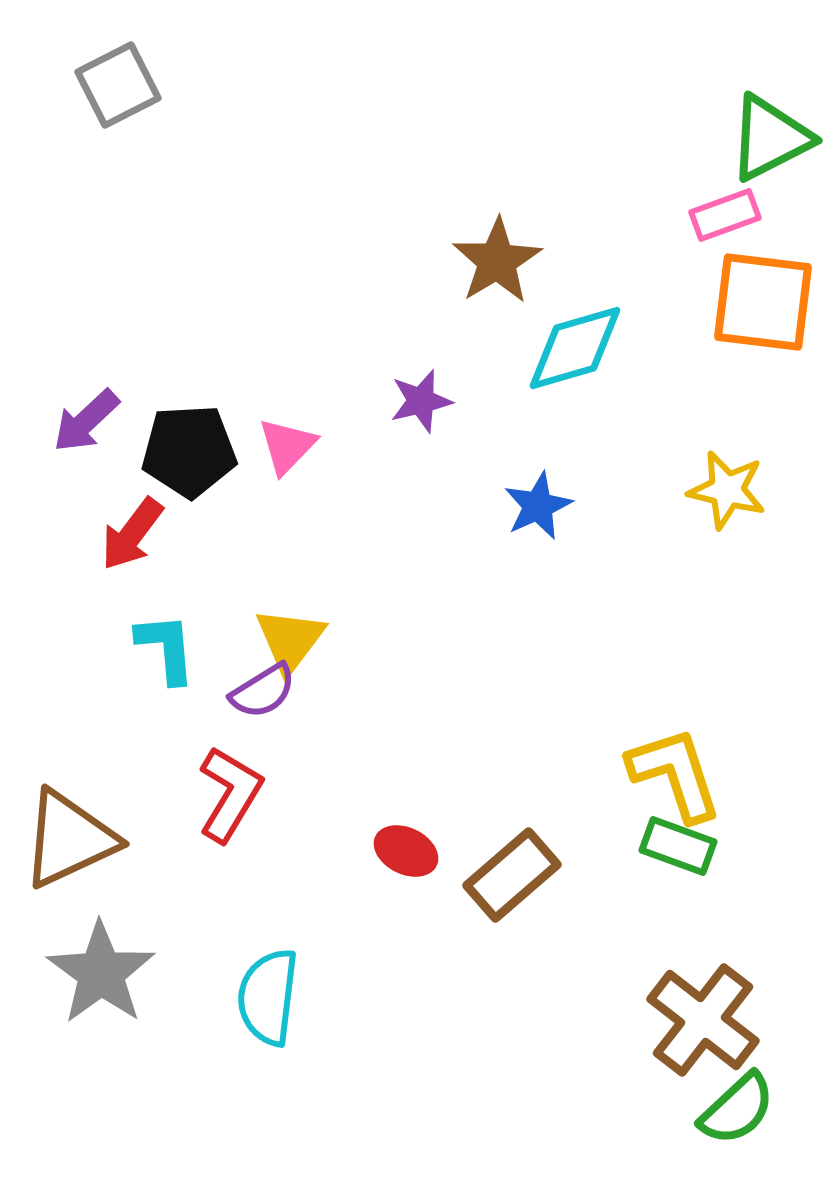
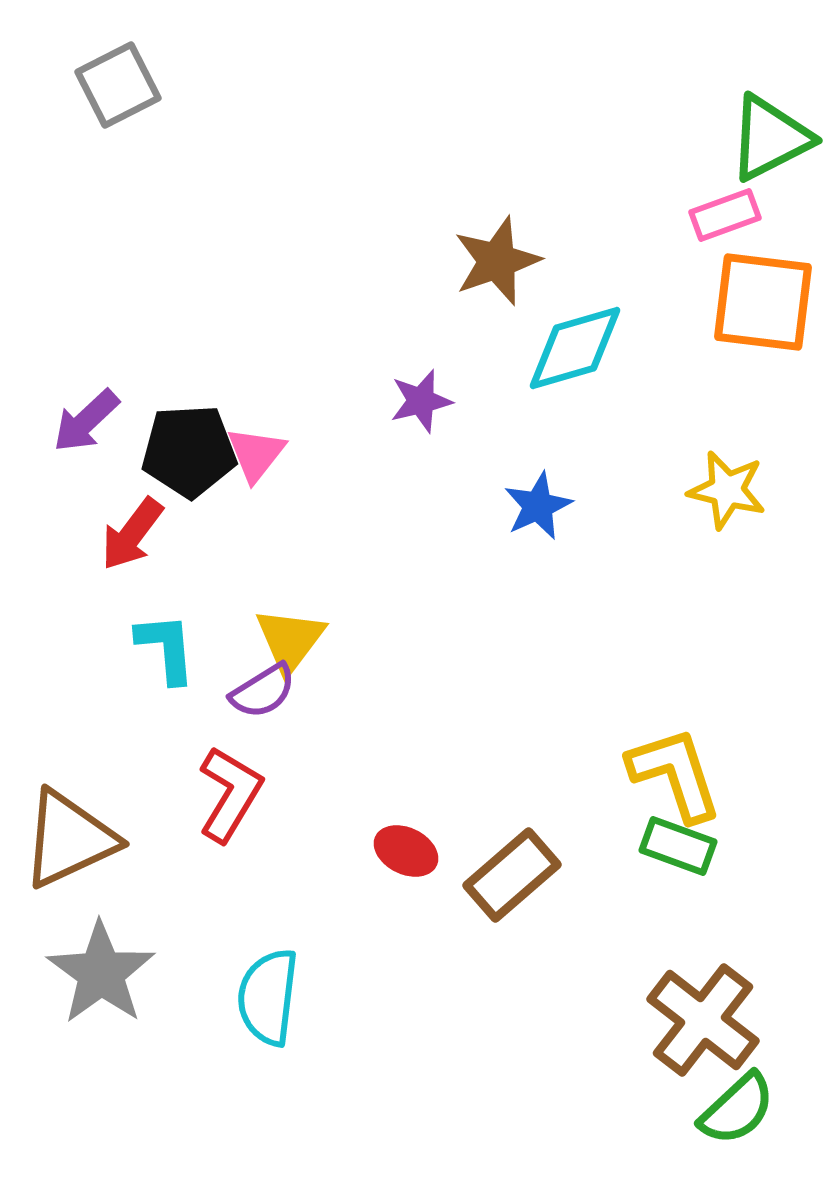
brown star: rotated 12 degrees clockwise
pink triangle: moved 31 px left, 8 px down; rotated 6 degrees counterclockwise
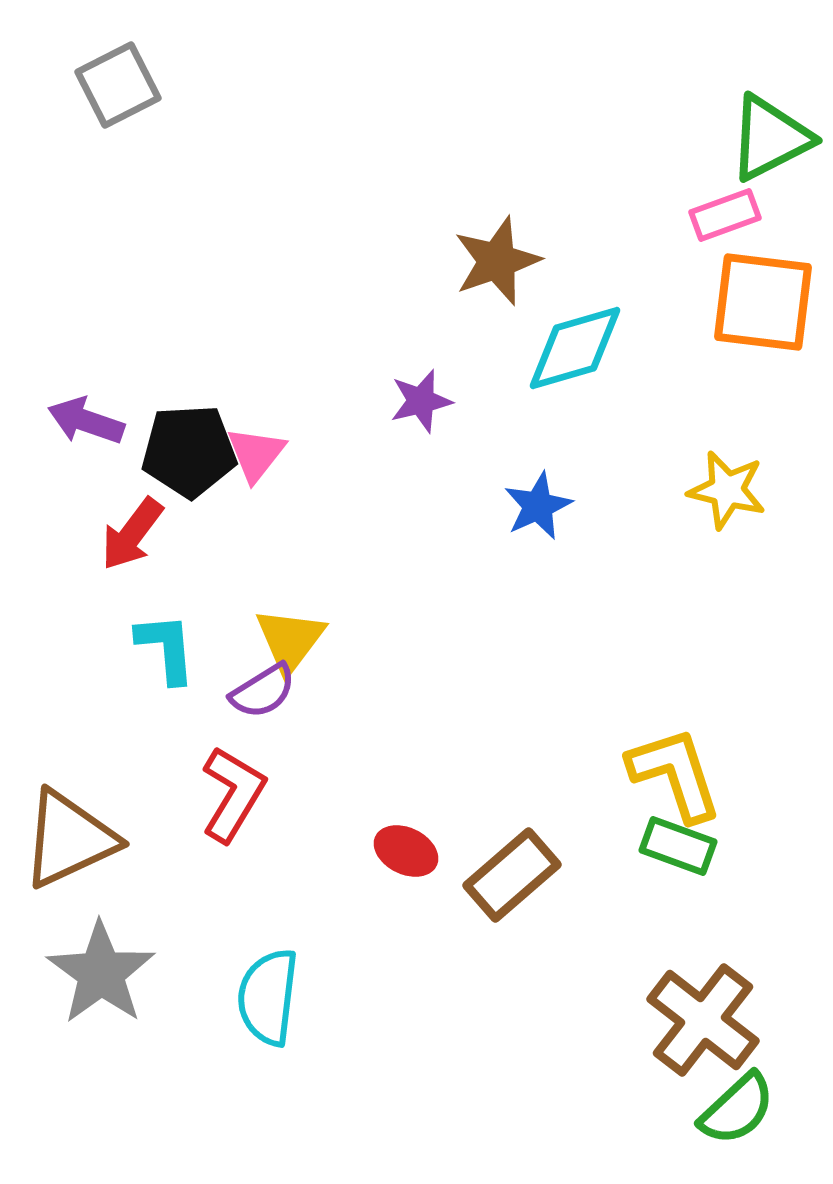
purple arrow: rotated 62 degrees clockwise
red L-shape: moved 3 px right
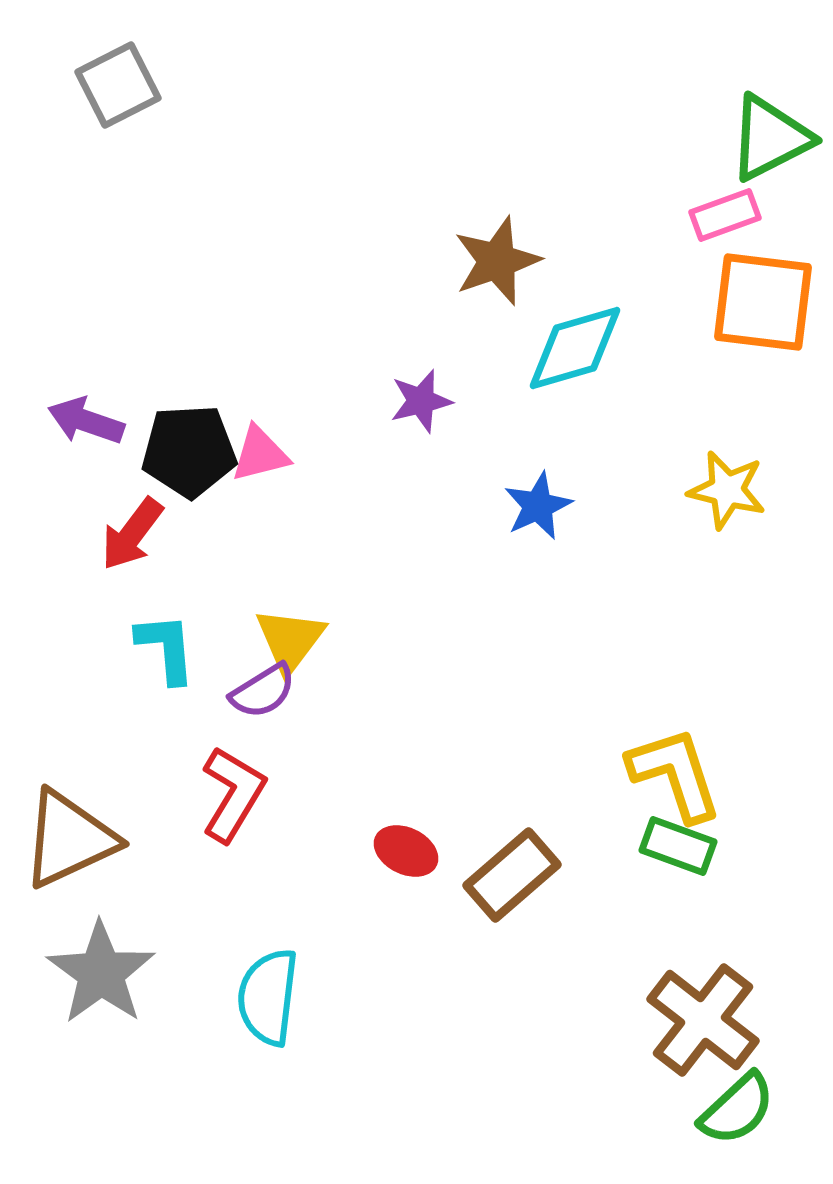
pink triangle: moved 4 px right; rotated 38 degrees clockwise
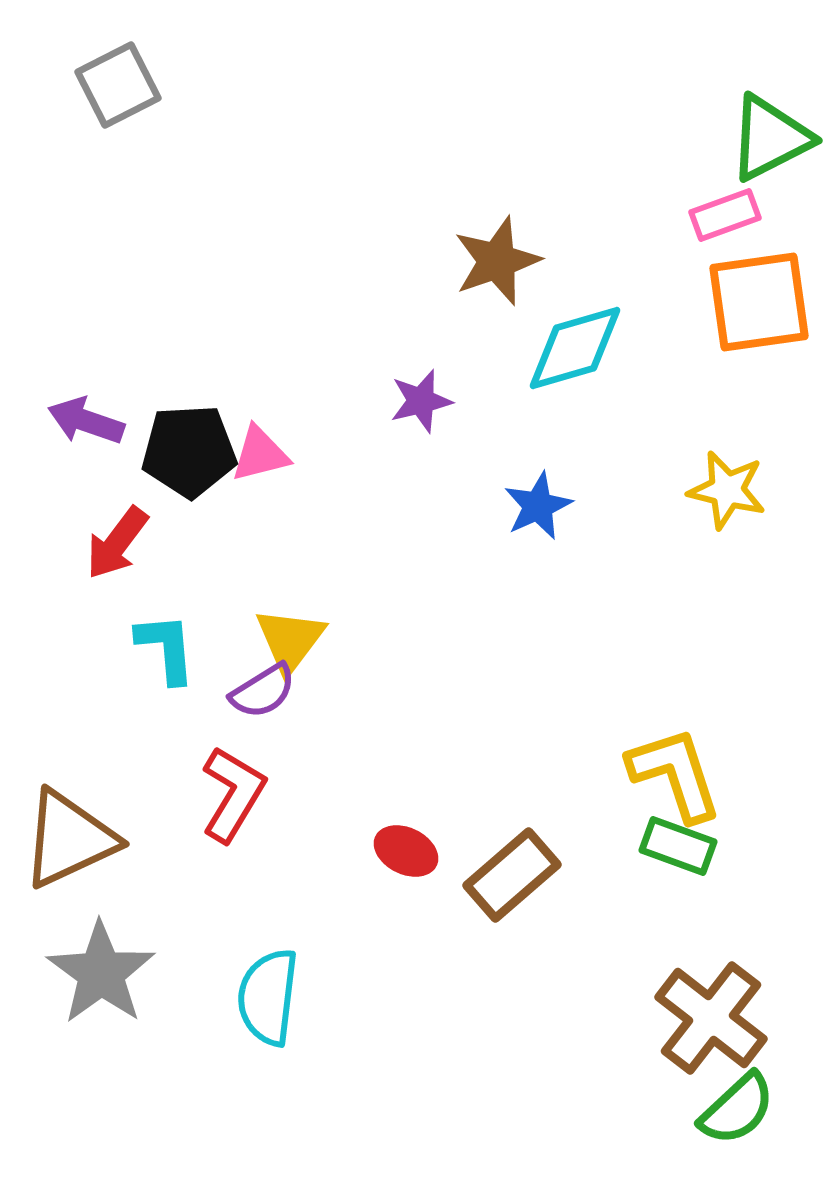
orange square: moved 4 px left; rotated 15 degrees counterclockwise
red arrow: moved 15 px left, 9 px down
brown cross: moved 8 px right, 2 px up
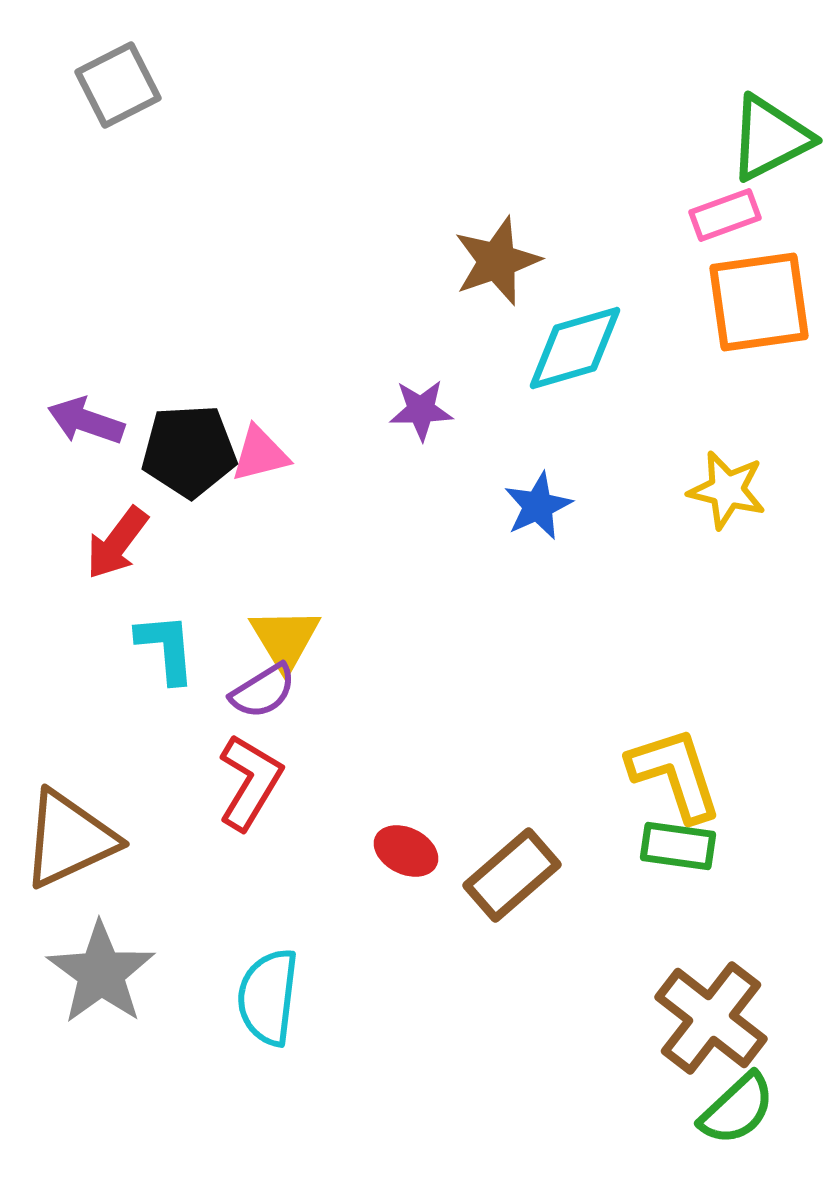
purple star: moved 9 px down; rotated 12 degrees clockwise
yellow triangle: moved 5 px left, 1 px up; rotated 8 degrees counterclockwise
red L-shape: moved 17 px right, 12 px up
green rectangle: rotated 12 degrees counterclockwise
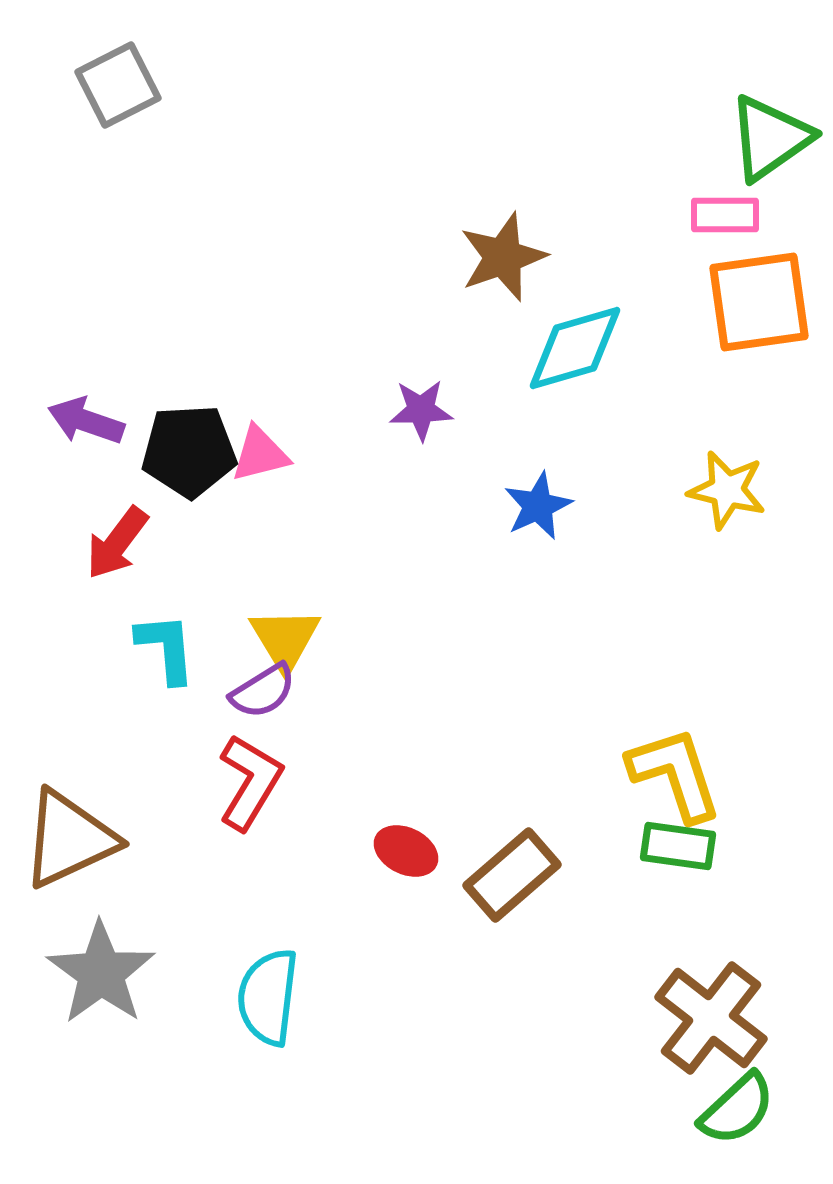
green triangle: rotated 8 degrees counterclockwise
pink rectangle: rotated 20 degrees clockwise
brown star: moved 6 px right, 4 px up
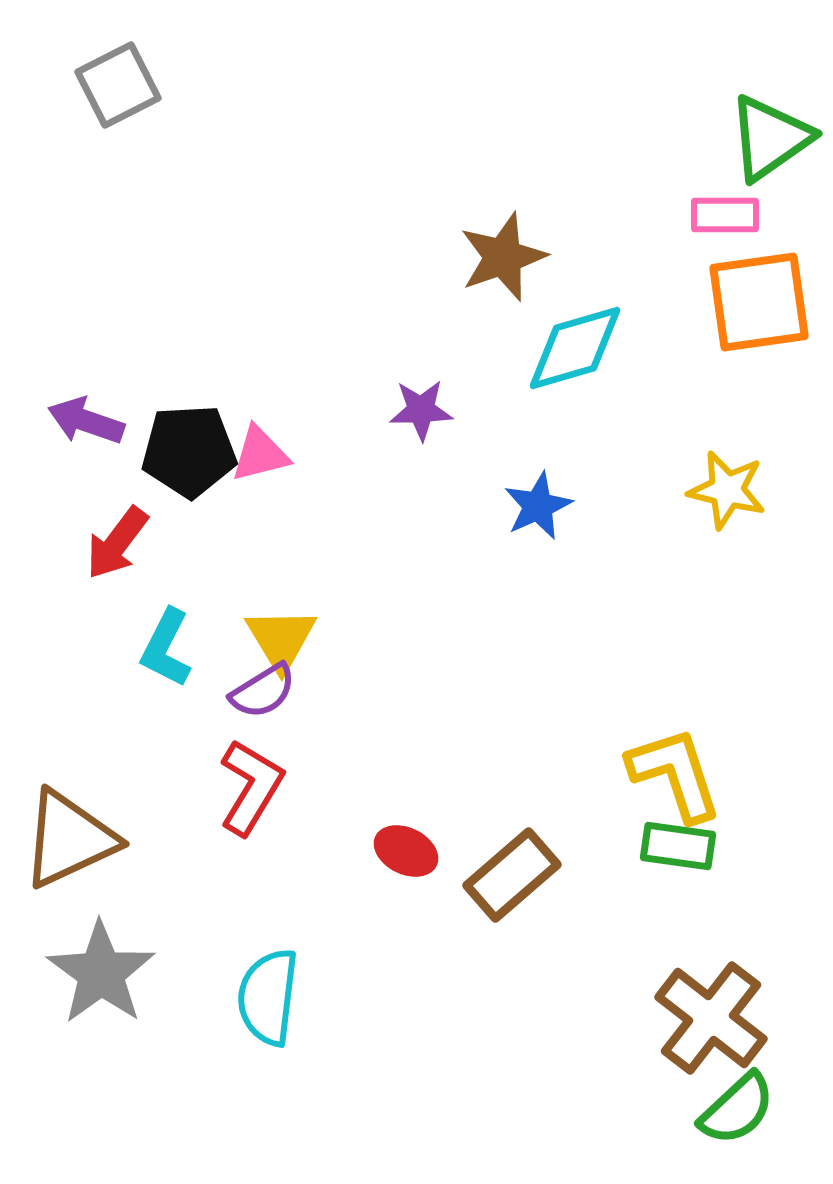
yellow triangle: moved 4 px left
cyan L-shape: rotated 148 degrees counterclockwise
red L-shape: moved 1 px right, 5 px down
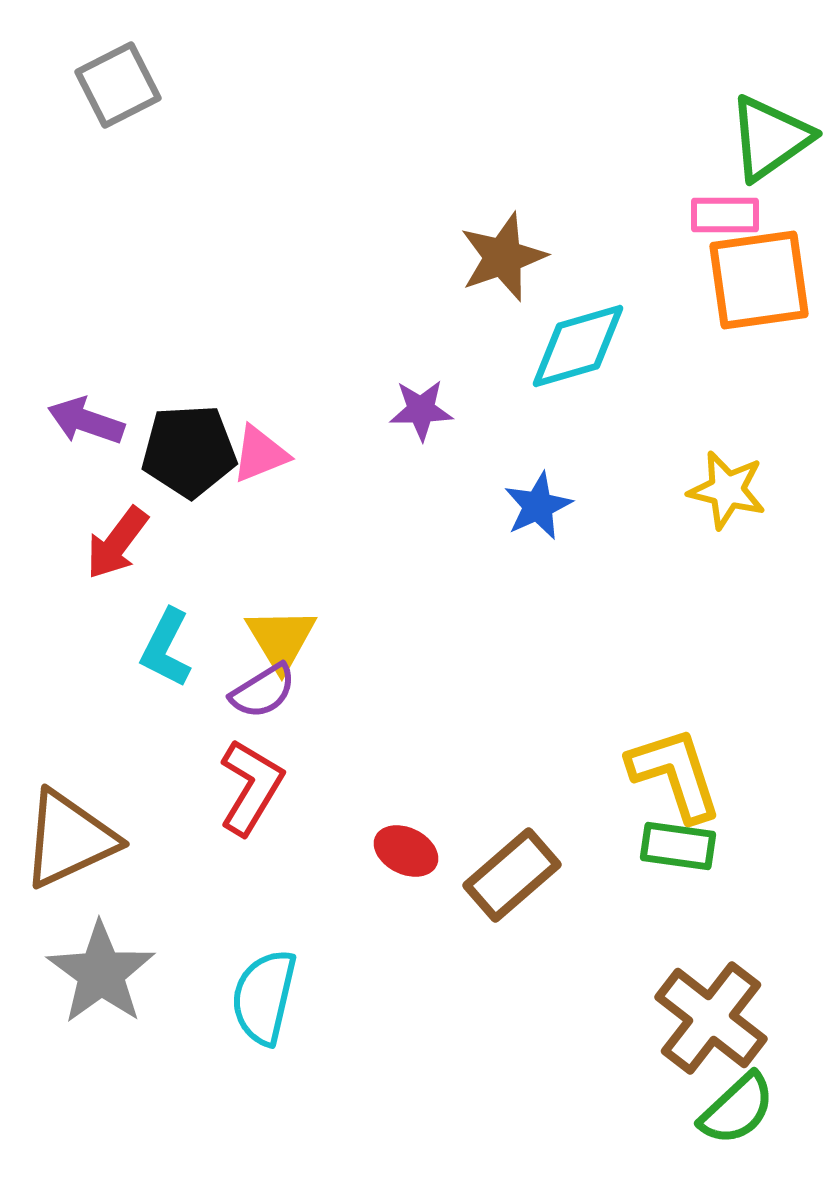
orange square: moved 22 px up
cyan diamond: moved 3 px right, 2 px up
pink triangle: rotated 8 degrees counterclockwise
cyan semicircle: moved 4 px left; rotated 6 degrees clockwise
